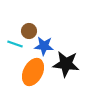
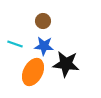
brown circle: moved 14 px right, 10 px up
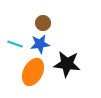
brown circle: moved 2 px down
blue star: moved 4 px left, 2 px up; rotated 12 degrees counterclockwise
black star: moved 1 px right
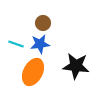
cyan line: moved 1 px right
black star: moved 9 px right, 2 px down
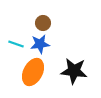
black star: moved 2 px left, 5 px down
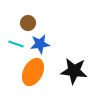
brown circle: moved 15 px left
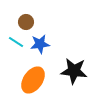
brown circle: moved 2 px left, 1 px up
cyan line: moved 2 px up; rotated 14 degrees clockwise
orange ellipse: moved 8 px down; rotated 8 degrees clockwise
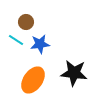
cyan line: moved 2 px up
black star: moved 2 px down
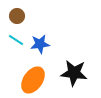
brown circle: moved 9 px left, 6 px up
